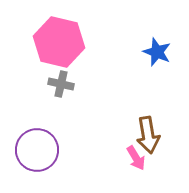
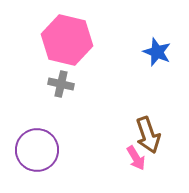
pink hexagon: moved 8 px right, 2 px up
brown arrow: rotated 9 degrees counterclockwise
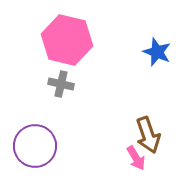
purple circle: moved 2 px left, 4 px up
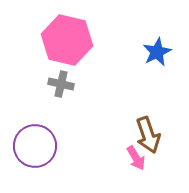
blue star: rotated 24 degrees clockwise
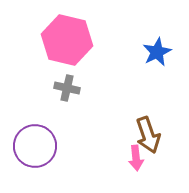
gray cross: moved 6 px right, 4 px down
pink arrow: rotated 25 degrees clockwise
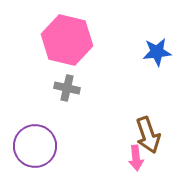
blue star: rotated 20 degrees clockwise
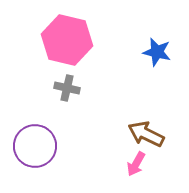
blue star: rotated 20 degrees clockwise
brown arrow: moved 2 px left, 1 px up; rotated 135 degrees clockwise
pink arrow: moved 6 px down; rotated 35 degrees clockwise
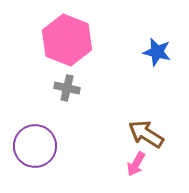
pink hexagon: rotated 9 degrees clockwise
brown arrow: rotated 6 degrees clockwise
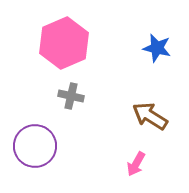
pink hexagon: moved 3 px left, 3 px down; rotated 15 degrees clockwise
blue star: moved 4 px up
gray cross: moved 4 px right, 8 px down
brown arrow: moved 4 px right, 18 px up
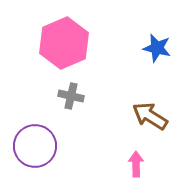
pink arrow: rotated 150 degrees clockwise
